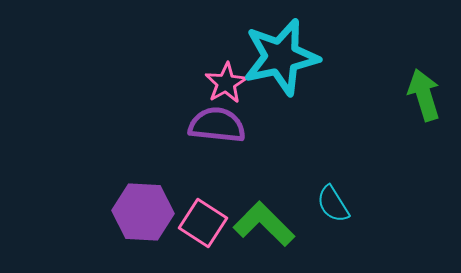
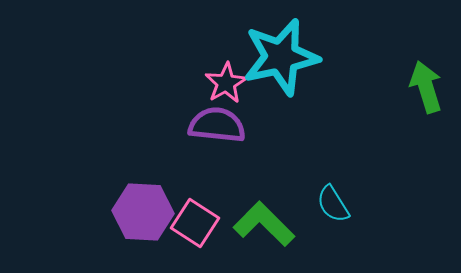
green arrow: moved 2 px right, 8 px up
pink square: moved 8 px left
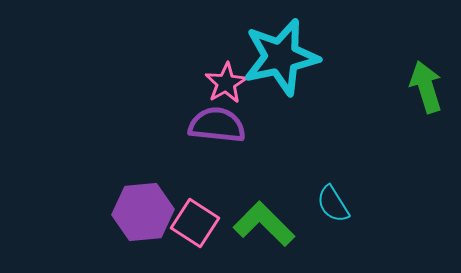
purple hexagon: rotated 8 degrees counterclockwise
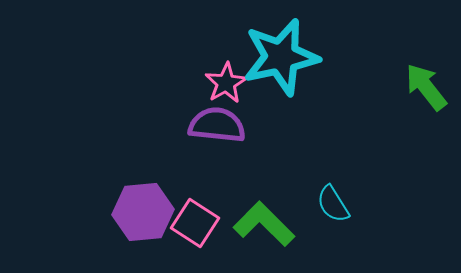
green arrow: rotated 21 degrees counterclockwise
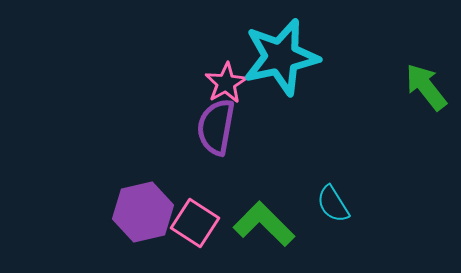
purple semicircle: moved 1 px left, 2 px down; rotated 86 degrees counterclockwise
purple hexagon: rotated 8 degrees counterclockwise
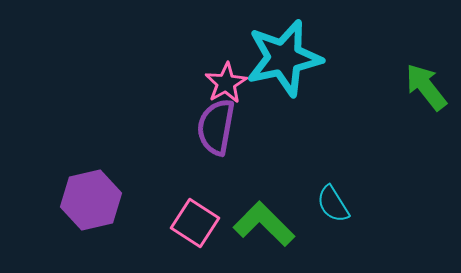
cyan star: moved 3 px right, 1 px down
purple hexagon: moved 52 px left, 12 px up
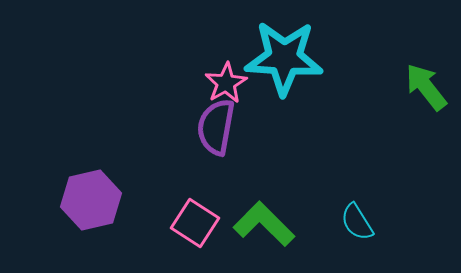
cyan star: rotated 16 degrees clockwise
cyan semicircle: moved 24 px right, 18 px down
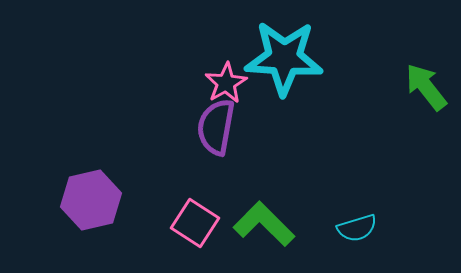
cyan semicircle: moved 6 px down; rotated 75 degrees counterclockwise
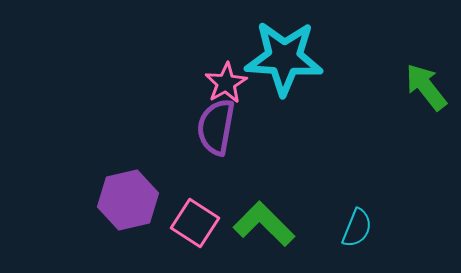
purple hexagon: moved 37 px right
cyan semicircle: rotated 51 degrees counterclockwise
